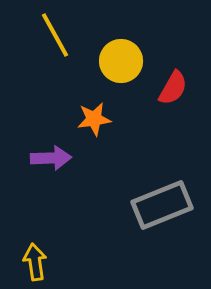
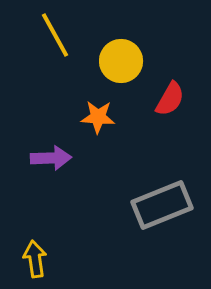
red semicircle: moved 3 px left, 11 px down
orange star: moved 4 px right, 2 px up; rotated 12 degrees clockwise
yellow arrow: moved 3 px up
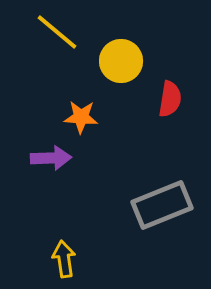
yellow line: moved 2 px right, 3 px up; rotated 21 degrees counterclockwise
red semicircle: rotated 21 degrees counterclockwise
orange star: moved 17 px left
yellow arrow: moved 29 px right
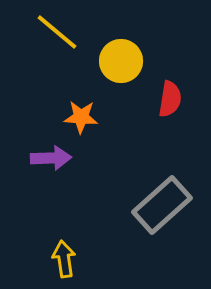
gray rectangle: rotated 20 degrees counterclockwise
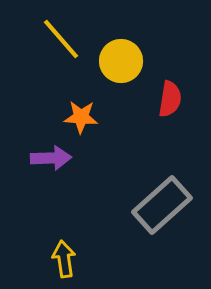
yellow line: moved 4 px right, 7 px down; rotated 9 degrees clockwise
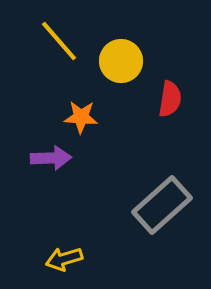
yellow line: moved 2 px left, 2 px down
yellow arrow: rotated 99 degrees counterclockwise
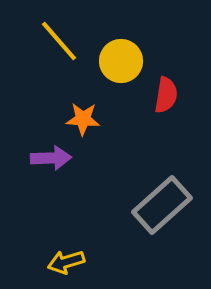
red semicircle: moved 4 px left, 4 px up
orange star: moved 2 px right, 2 px down
yellow arrow: moved 2 px right, 3 px down
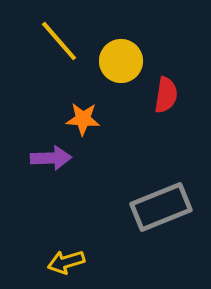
gray rectangle: moved 1 px left, 2 px down; rotated 20 degrees clockwise
